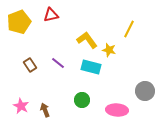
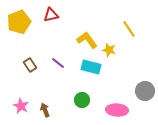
yellow line: rotated 60 degrees counterclockwise
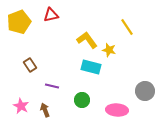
yellow line: moved 2 px left, 2 px up
purple line: moved 6 px left, 23 px down; rotated 24 degrees counterclockwise
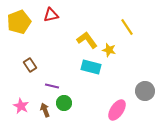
green circle: moved 18 px left, 3 px down
pink ellipse: rotated 60 degrees counterclockwise
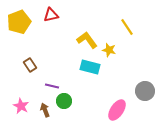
cyan rectangle: moved 1 px left
green circle: moved 2 px up
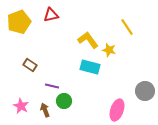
yellow L-shape: moved 1 px right
brown rectangle: rotated 24 degrees counterclockwise
pink ellipse: rotated 15 degrees counterclockwise
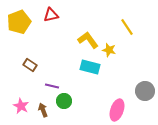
brown arrow: moved 2 px left
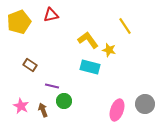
yellow line: moved 2 px left, 1 px up
gray circle: moved 13 px down
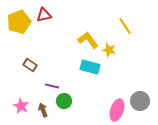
red triangle: moved 7 px left
gray circle: moved 5 px left, 3 px up
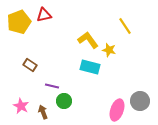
brown arrow: moved 2 px down
